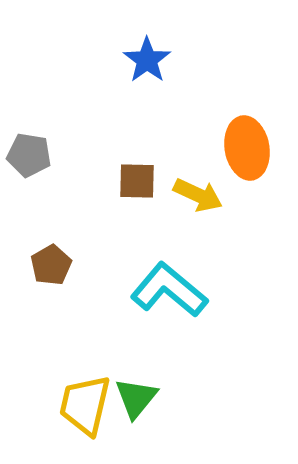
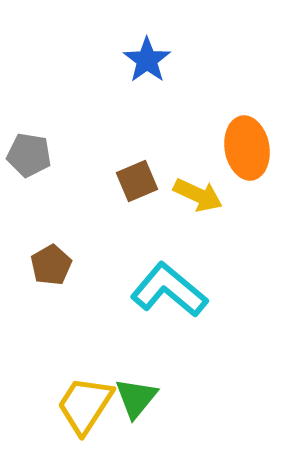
brown square: rotated 24 degrees counterclockwise
yellow trapezoid: rotated 20 degrees clockwise
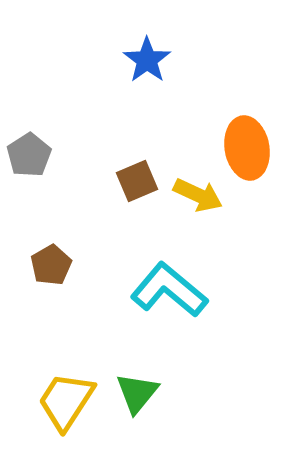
gray pentagon: rotated 30 degrees clockwise
green triangle: moved 1 px right, 5 px up
yellow trapezoid: moved 19 px left, 4 px up
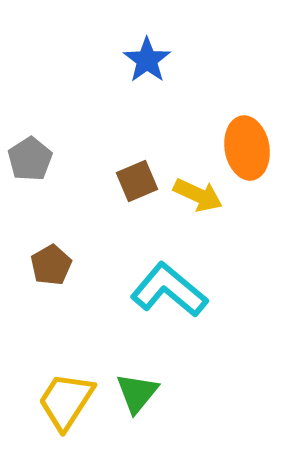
gray pentagon: moved 1 px right, 4 px down
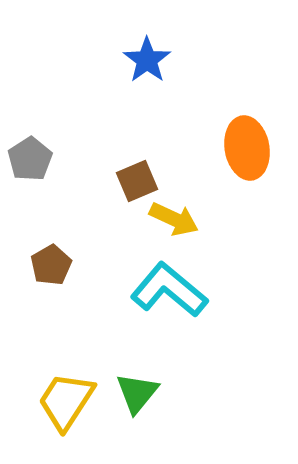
yellow arrow: moved 24 px left, 24 px down
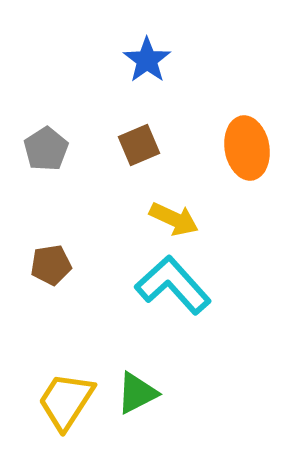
gray pentagon: moved 16 px right, 10 px up
brown square: moved 2 px right, 36 px up
brown pentagon: rotated 21 degrees clockwise
cyan L-shape: moved 4 px right, 5 px up; rotated 8 degrees clockwise
green triangle: rotated 24 degrees clockwise
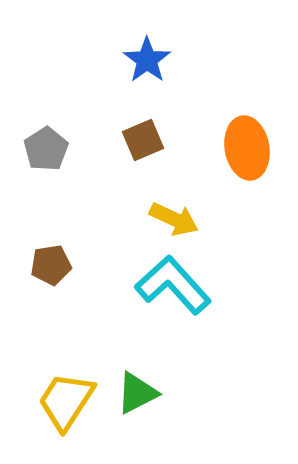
brown square: moved 4 px right, 5 px up
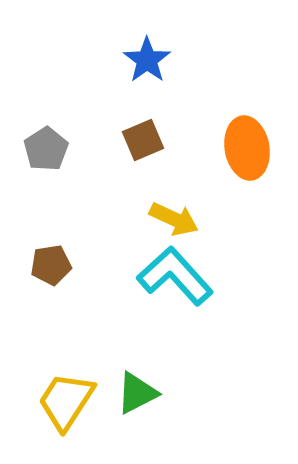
cyan L-shape: moved 2 px right, 9 px up
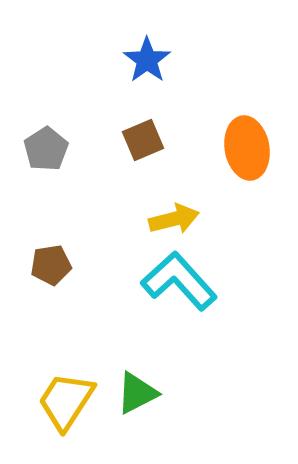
yellow arrow: rotated 39 degrees counterclockwise
cyan L-shape: moved 4 px right, 5 px down
